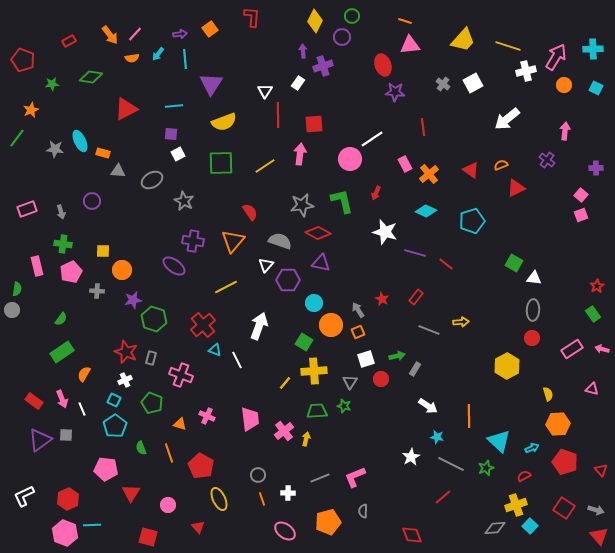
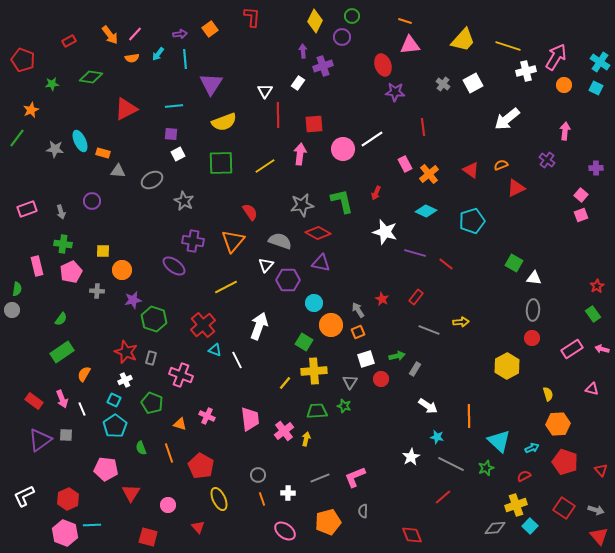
cyan cross at (593, 49): moved 7 px right, 13 px down; rotated 36 degrees clockwise
pink circle at (350, 159): moved 7 px left, 10 px up
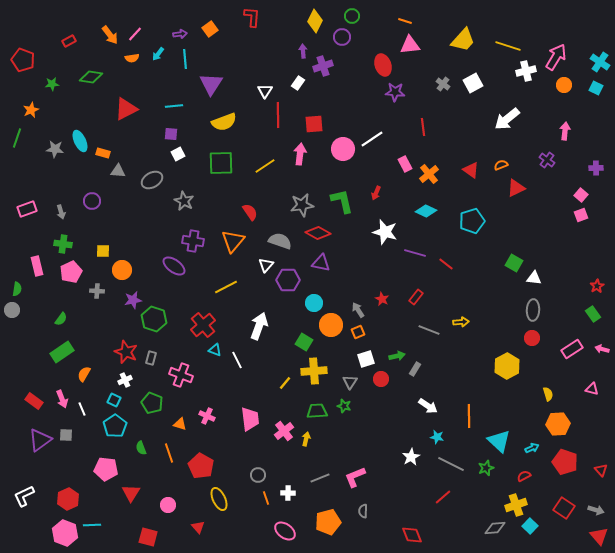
green line at (17, 138): rotated 18 degrees counterclockwise
orange line at (262, 499): moved 4 px right, 1 px up
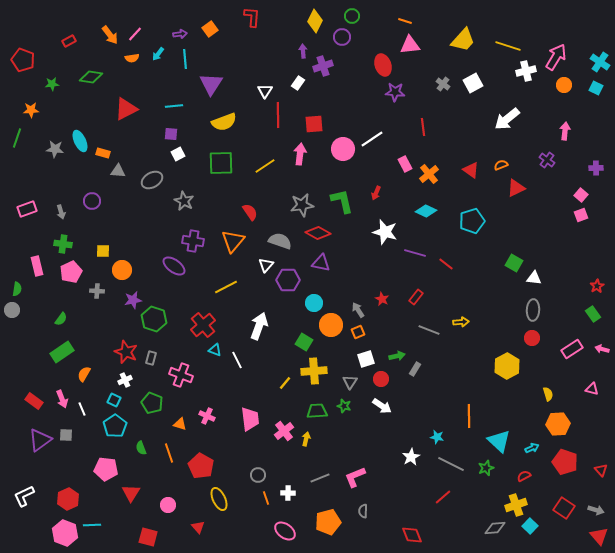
orange star at (31, 110): rotated 21 degrees clockwise
white arrow at (428, 406): moved 46 px left
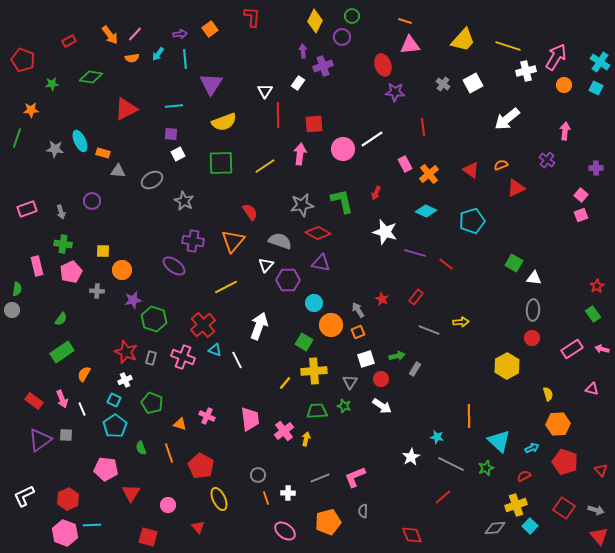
pink cross at (181, 375): moved 2 px right, 18 px up
